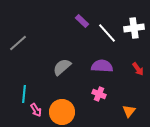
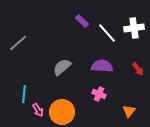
pink arrow: moved 2 px right
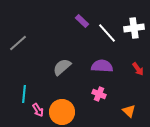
orange triangle: rotated 24 degrees counterclockwise
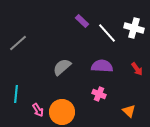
white cross: rotated 24 degrees clockwise
red arrow: moved 1 px left
cyan line: moved 8 px left
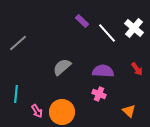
white cross: rotated 24 degrees clockwise
purple semicircle: moved 1 px right, 5 px down
pink arrow: moved 1 px left, 1 px down
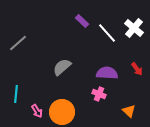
purple semicircle: moved 4 px right, 2 px down
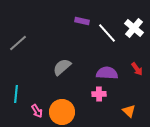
purple rectangle: rotated 32 degrees counterclockwise
pink cross: rotated 24 degrees counterclockwise
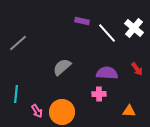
orange triangle: rotated 40 degrees counterclockwise
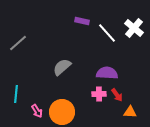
red arrow: moved 20 px left, 26 px down
orange triangle: moved 1 px right, 1 px down
